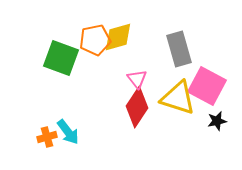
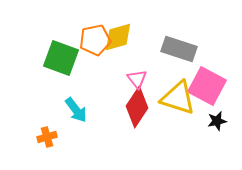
gray rectangle: rotated 56 degrees counterclockwise
cyan arrow: moved 8 px right, 22 px up
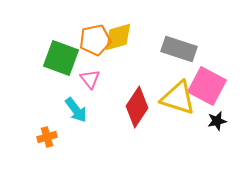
pink triangle: moved 47 px left
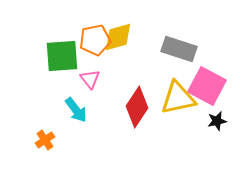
green square: moved 1 px right, 2 px up; rotated 24 degrees counterclockwise
yellow triangle: rotated 30 degrees counterclockwise
orange cross: moved 2 px left, 3 px down; rotated 18 degrees counterclockwise
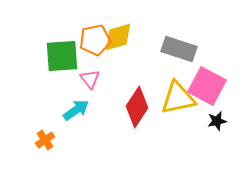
cyan arrow: rotated 88 degrees counterclockwise
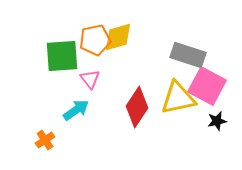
gray rectangle: moved 9 px right, 6 px down
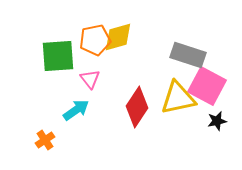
green square: moved 4 px left
